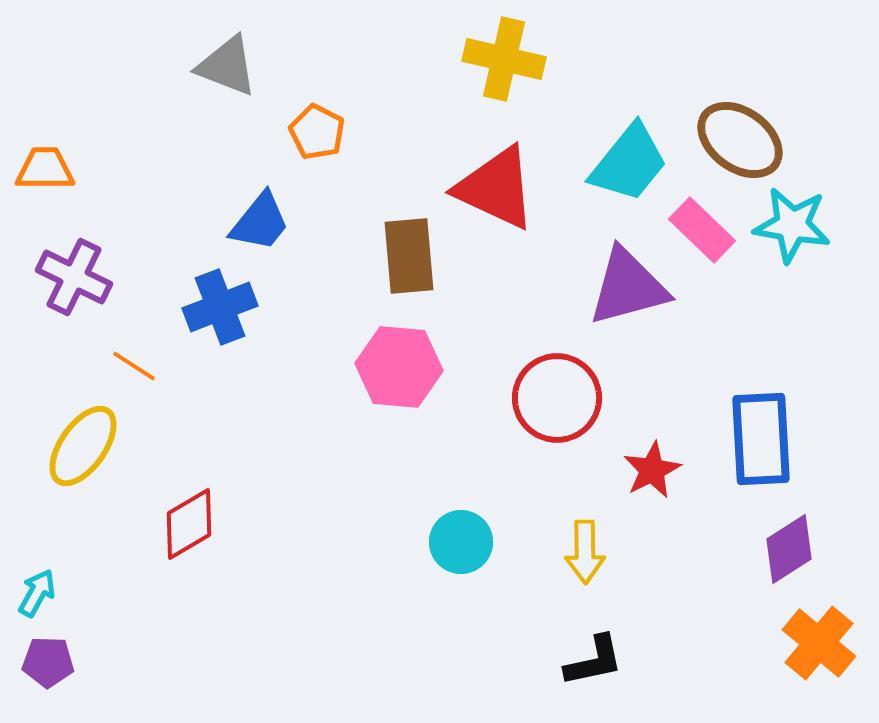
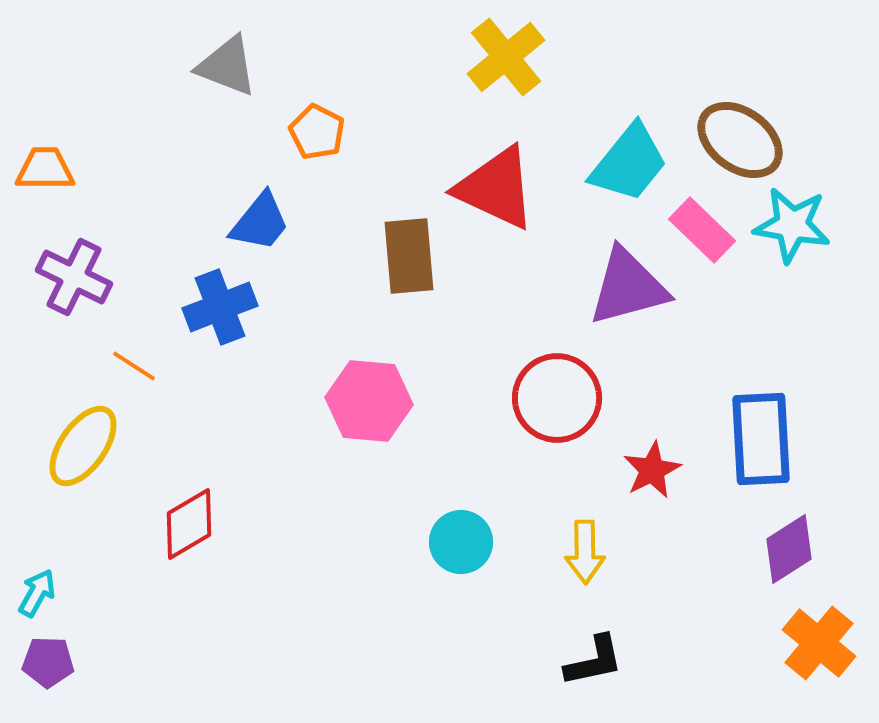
yellow cross: moved 2 px right, 2 px up; rotated 38 degrees clockwise
pink hexagon: moved 30 px left, 34 px down
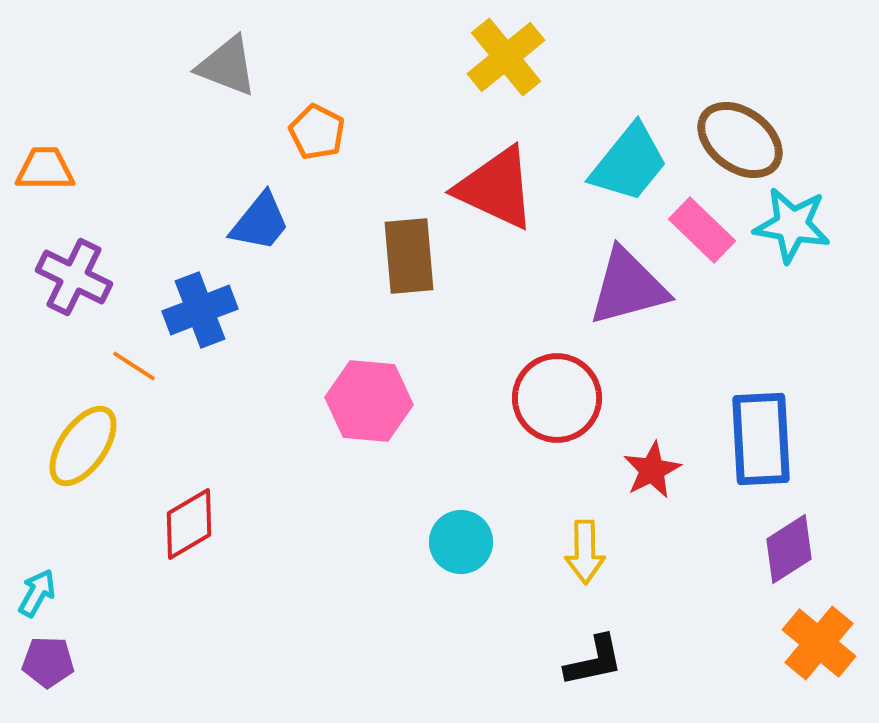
blue cross: moved 20 px left, 3 px down
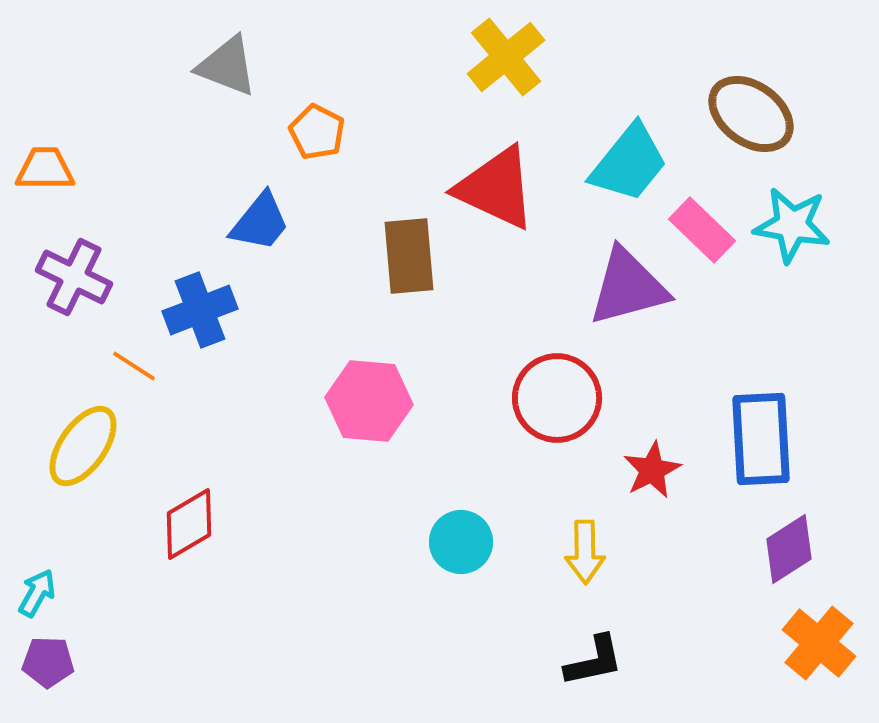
brown ellipse: moved 11 px right, 26 px up
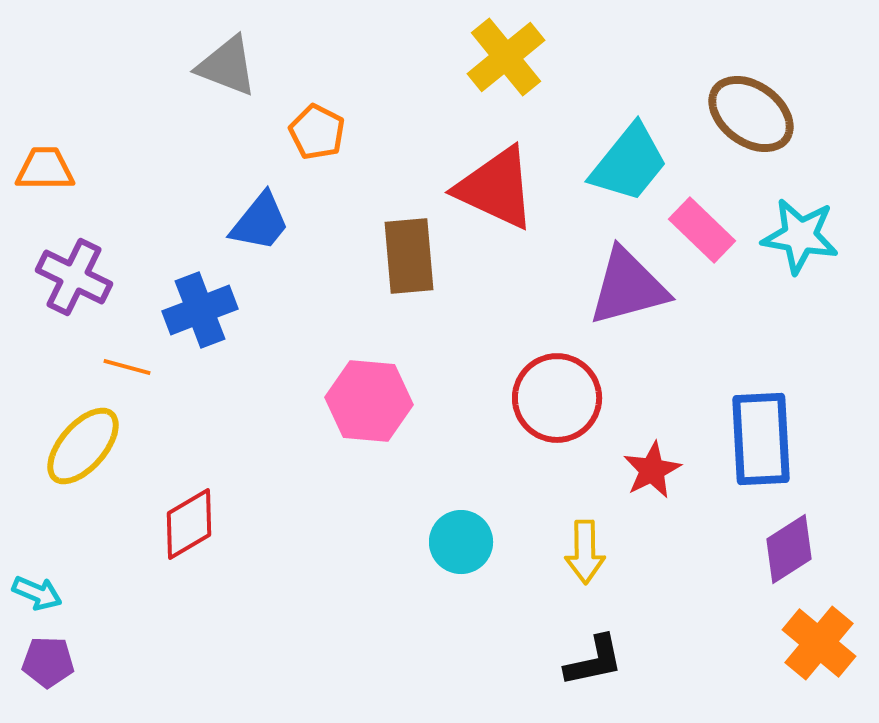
cyan star: moved 8 px right, 11 px down
orange line: moved 7 px left, 1 px down; rotated 18 degrees counterclockwise
yellow ellipse: rotated 6 degrees clockwise
cyan arrow: rotated 84 degrees clockwise
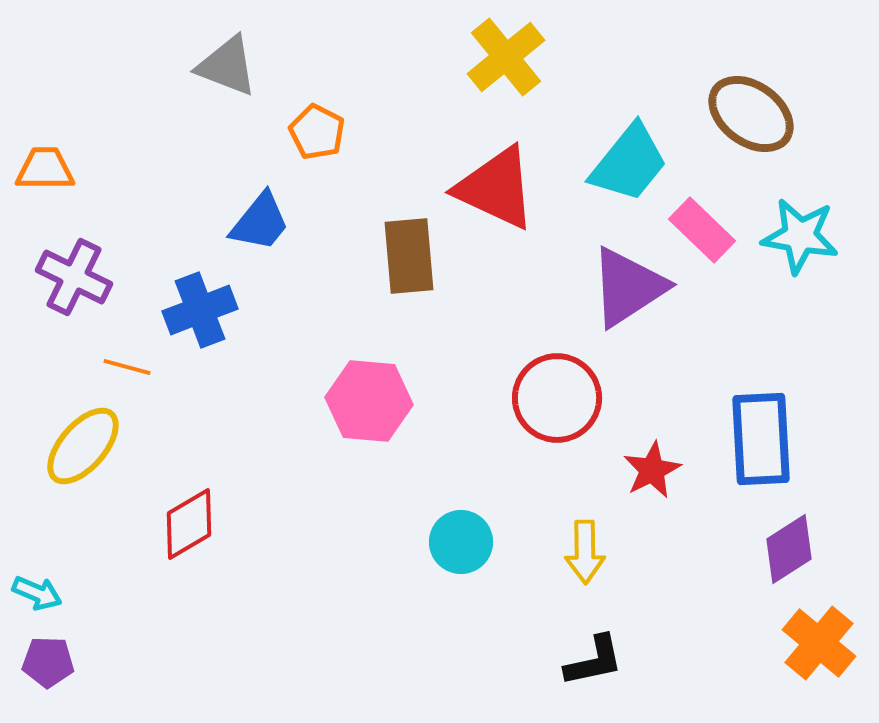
purple triangle: rotated 18 degrees counterclockwise
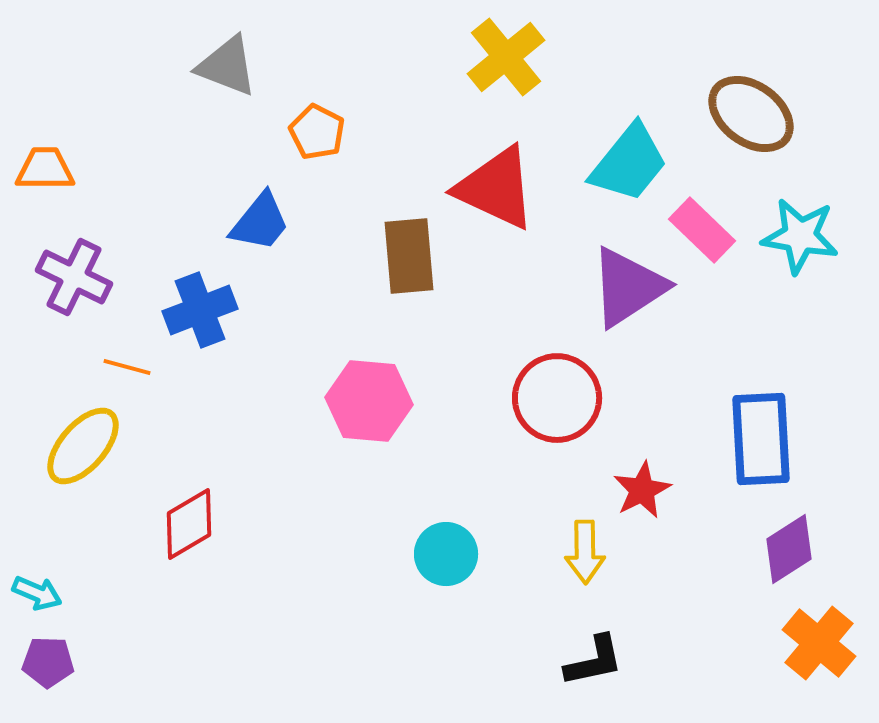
red star: moved 10 px left, 20 px down
cyan circle: moved 15 px left, 12 px down
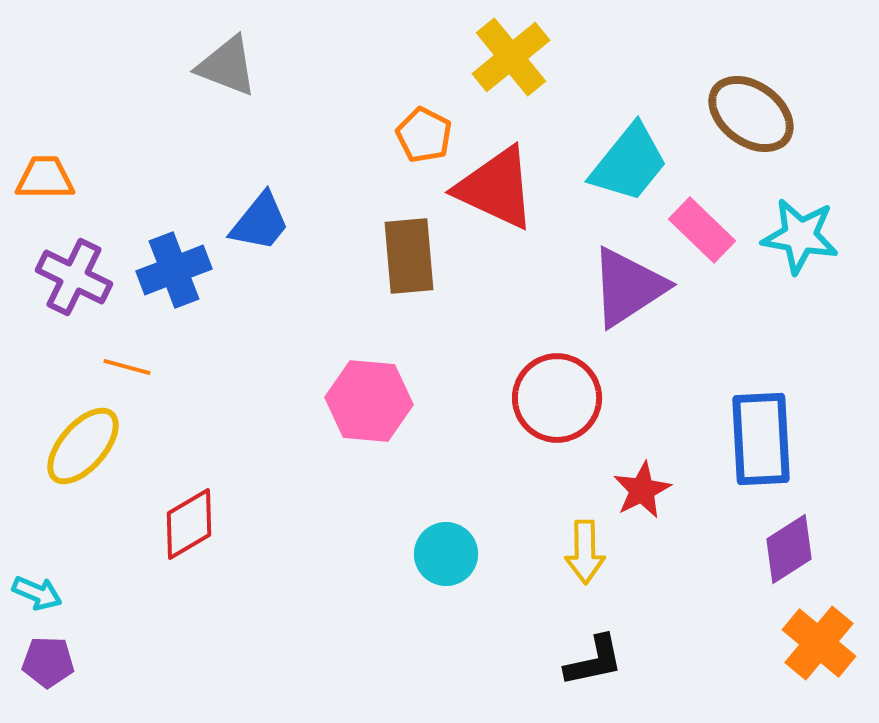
yellow cross: moved 5 px right
orange pentagon: moved 107 px right, 3 px down
orange trapezoid: moved 9 px down
blue cross: moved 26 px left, 40 px up
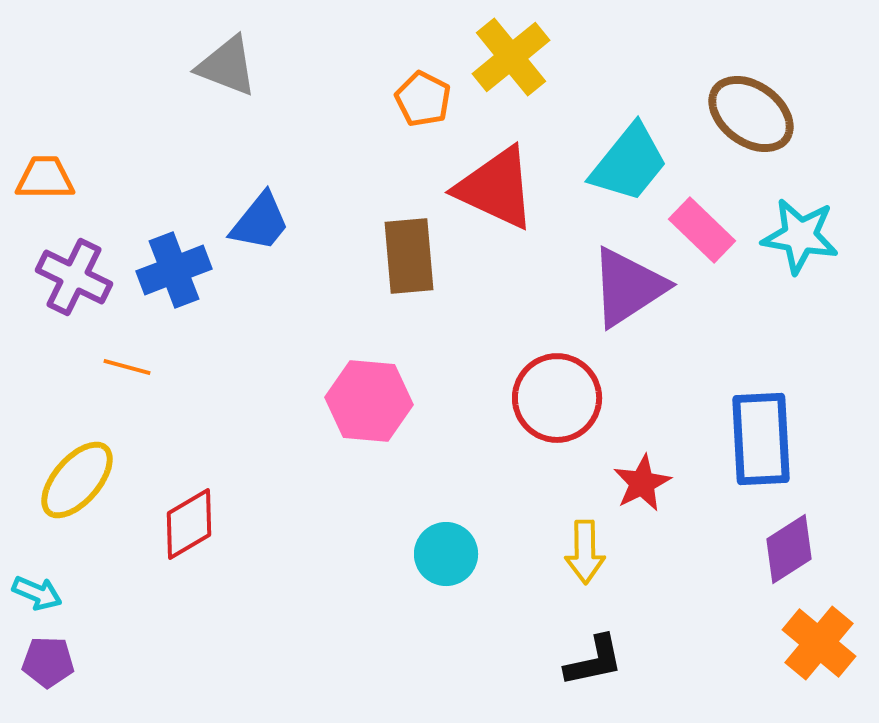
orange pentagon: moved 1 px left, 36 px up
yellow ellipse: moved 6 px left, 34 px down
red star: moved 7 px up
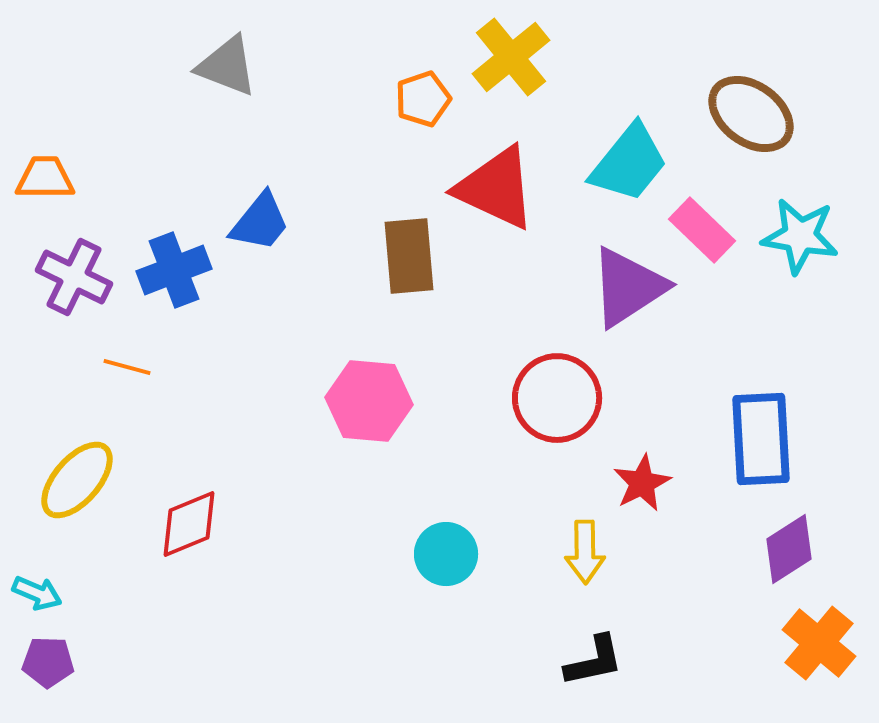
orange pentagon: rotated 26 degrees clockwise
red diamond: rotated 8 degrees clockwise
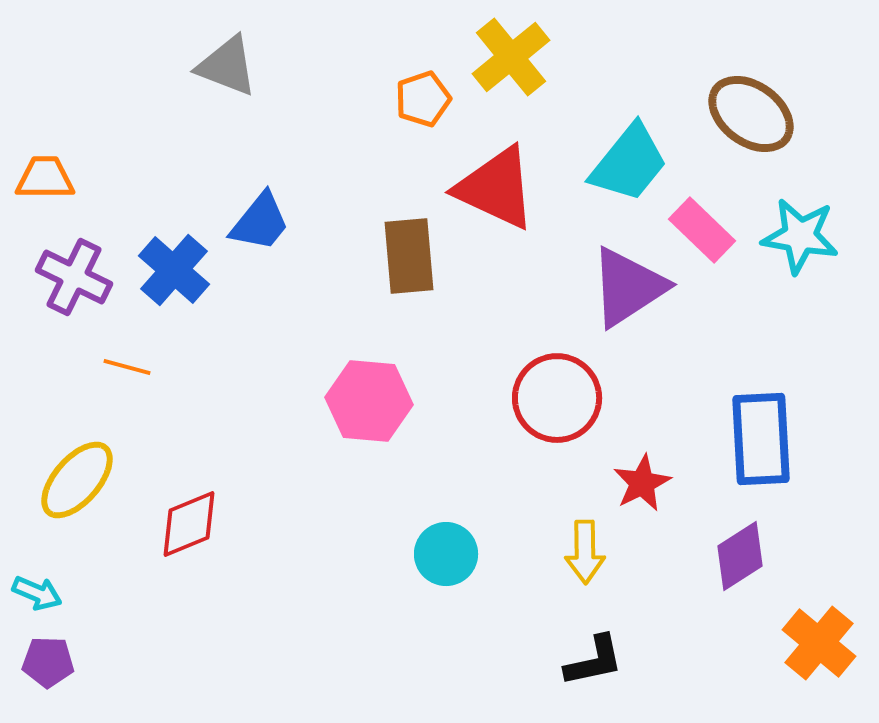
blue cross: rotated 28 degrees counterclockwise
purple diamond: moved 49 px left, 7 px down
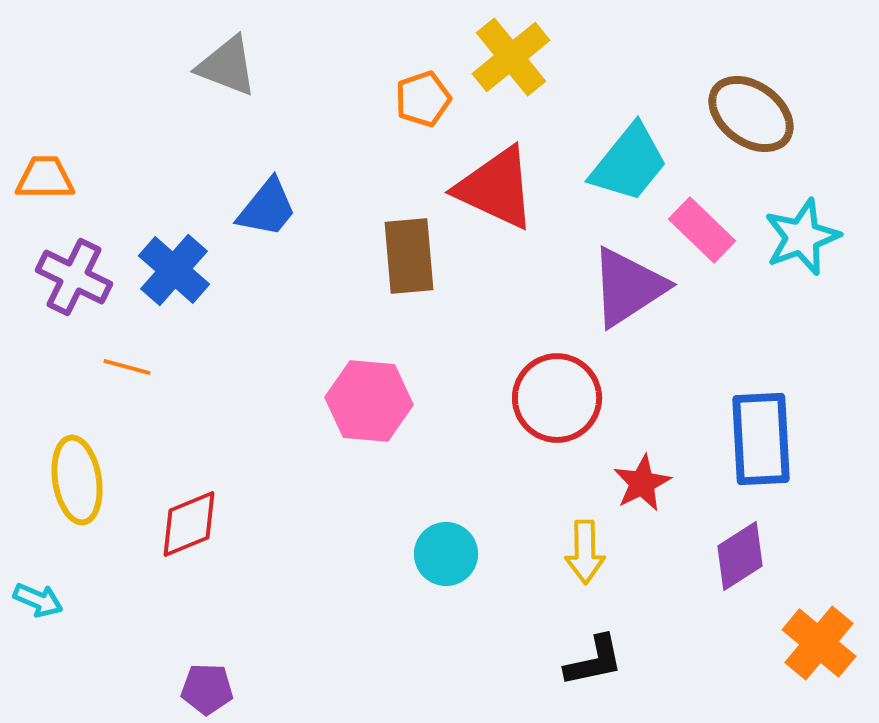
blue trapezoid: moved 7 px right, 14 px up
cyan star: moved 2 px right, 1 px down; rotated 30 degrees counterclockwise
yellow ellipse: rotated 50 degrees counterclockwise
cyan arrow: moved 1 px right, 7 px down
purple pentagon: moved 159 px right, 27 px down
